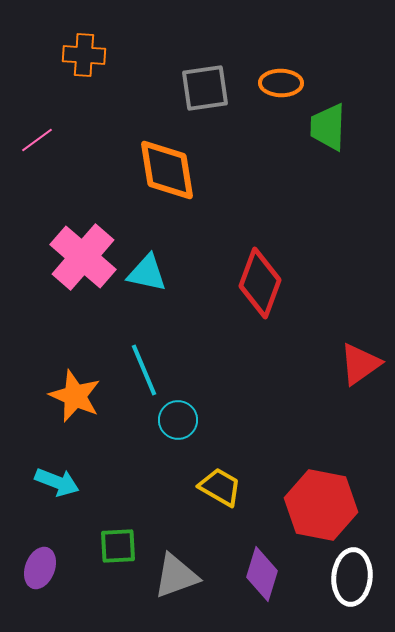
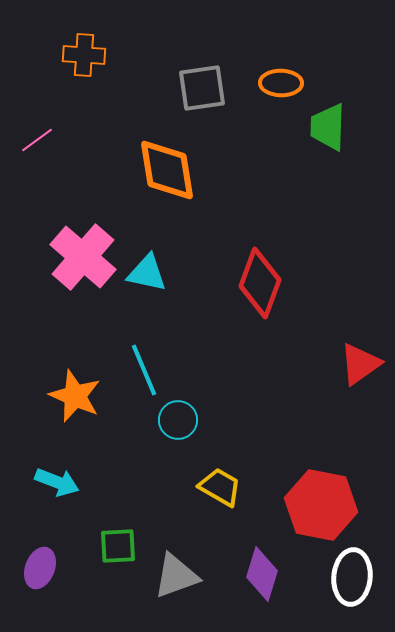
gray square: moved 3 px left
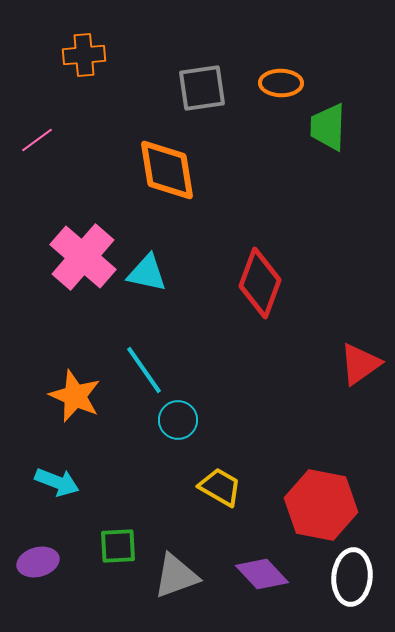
orange cross: rotated 9 degrees counterclockwise
cyan line: rotated 12 degrees counterclockwise
purple ellipse: moved 2 px left, 6 px up; rotated 54 degrees clockwise
purple diamond: rotated 60 degrees counterclockwise
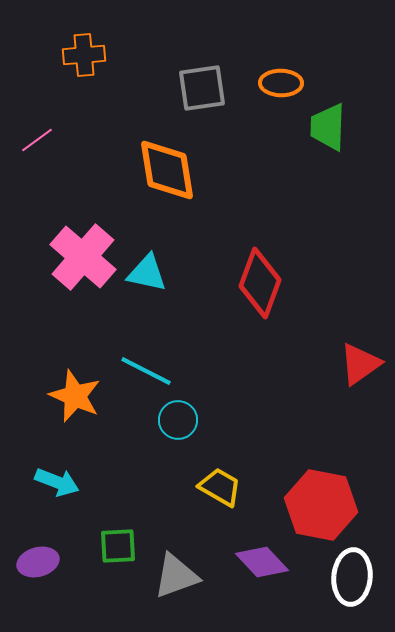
cyan line: moved 2 px right, 1 px down; rotated 28 degrees counterclockwise
purple diamond: moved 12 px up
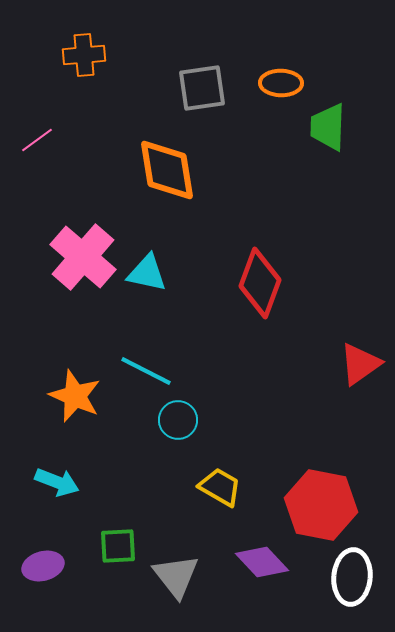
purple ellipse: moved 5 px right, 4 px down
gray triangle: rotated 48 degrees counterclockwise
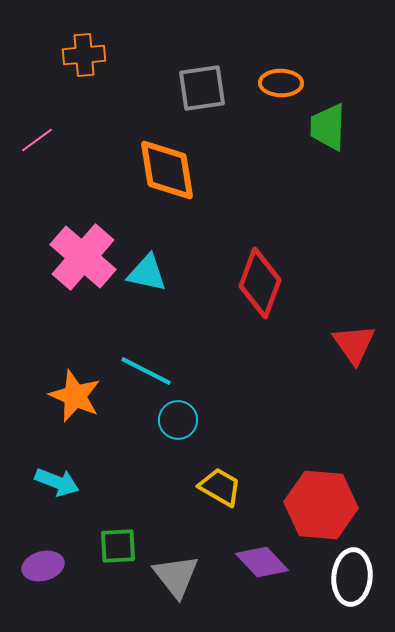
red triangle: moved 6 px left, 20 px up; rotated 30 degrees counterclockwise
red hexagon: rotated 6 degrees counterclockwise
